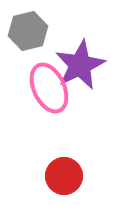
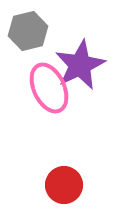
red circle: moved 9 px down
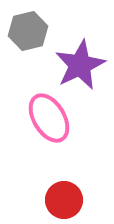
pink ellipse: moved 30 px down; rotated 6 degrees counterclockwise
red circle: moved 15 px down
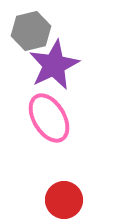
gray hexagon: moved 3 px right
purple star: moved 26 px left
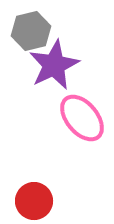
pink ellipse: moved 33 px right; rotated 9 degrees counterclockwise
red circle: moved 30 px left, 1 px down
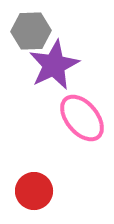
gray hexagon: rotated 12 degrees clockwise
red circle: moved 10 px up
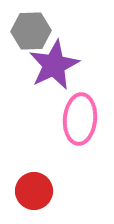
pink ellipse: moved 2 px left, 1 px down; rotated 45 degrees clockwise
